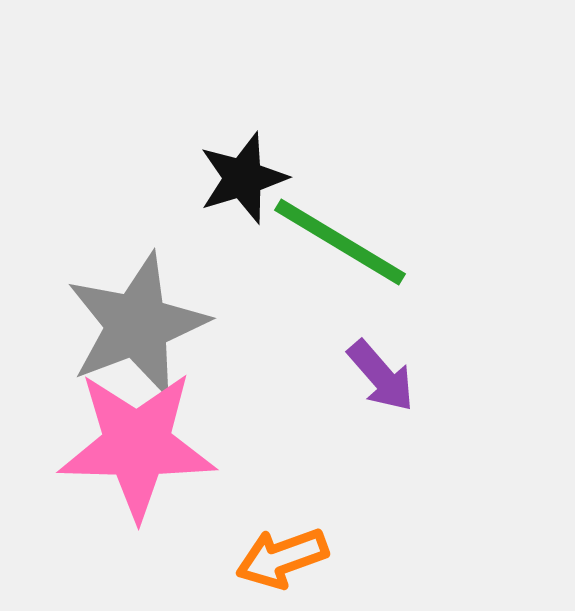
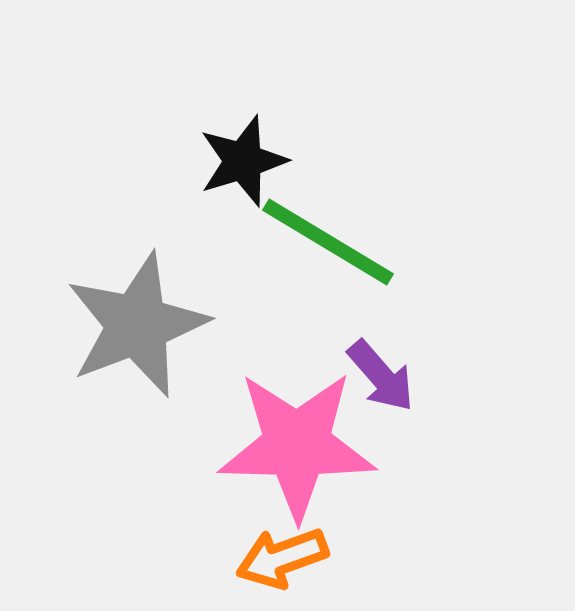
black star: moved 17 px up
green line: moved 12 px left
pink star: moved 160 px right
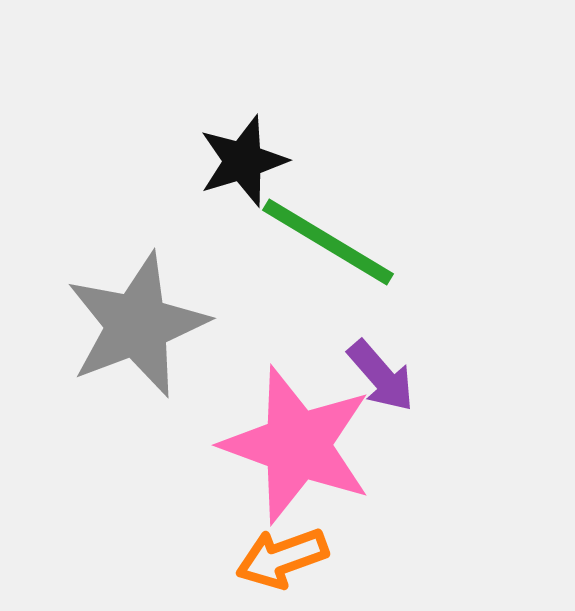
pink star: rotated 19 degrees clockwise
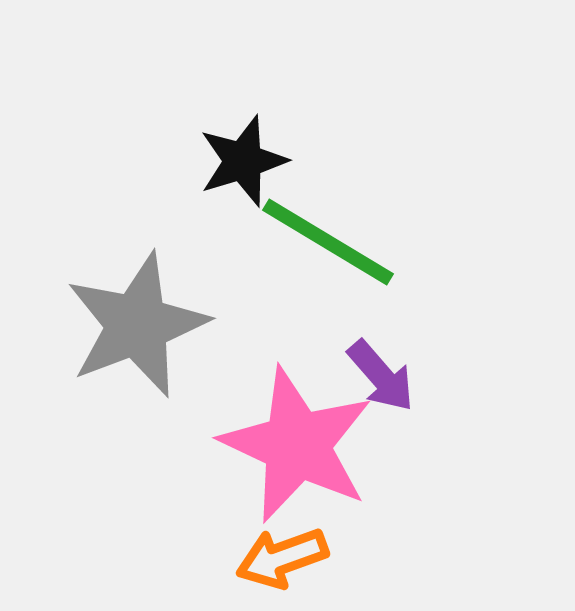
pink star: rotated 5 degrees clockwise
